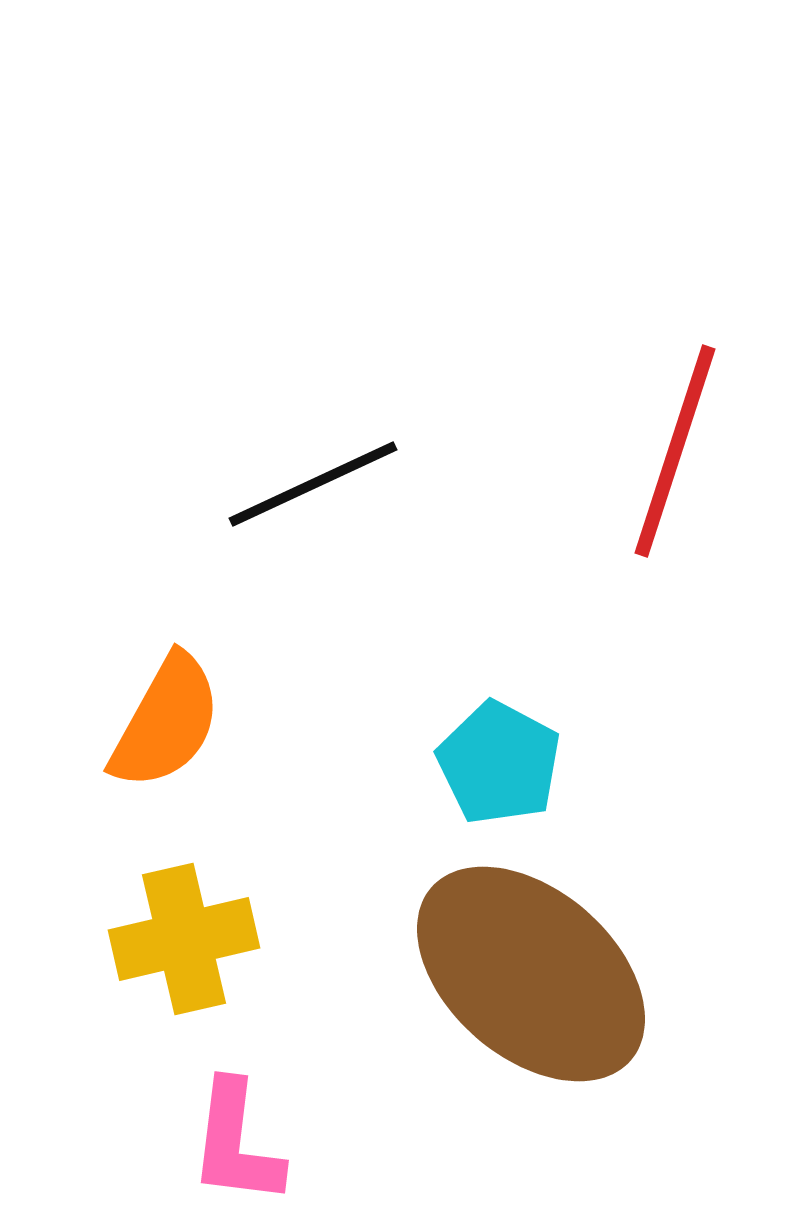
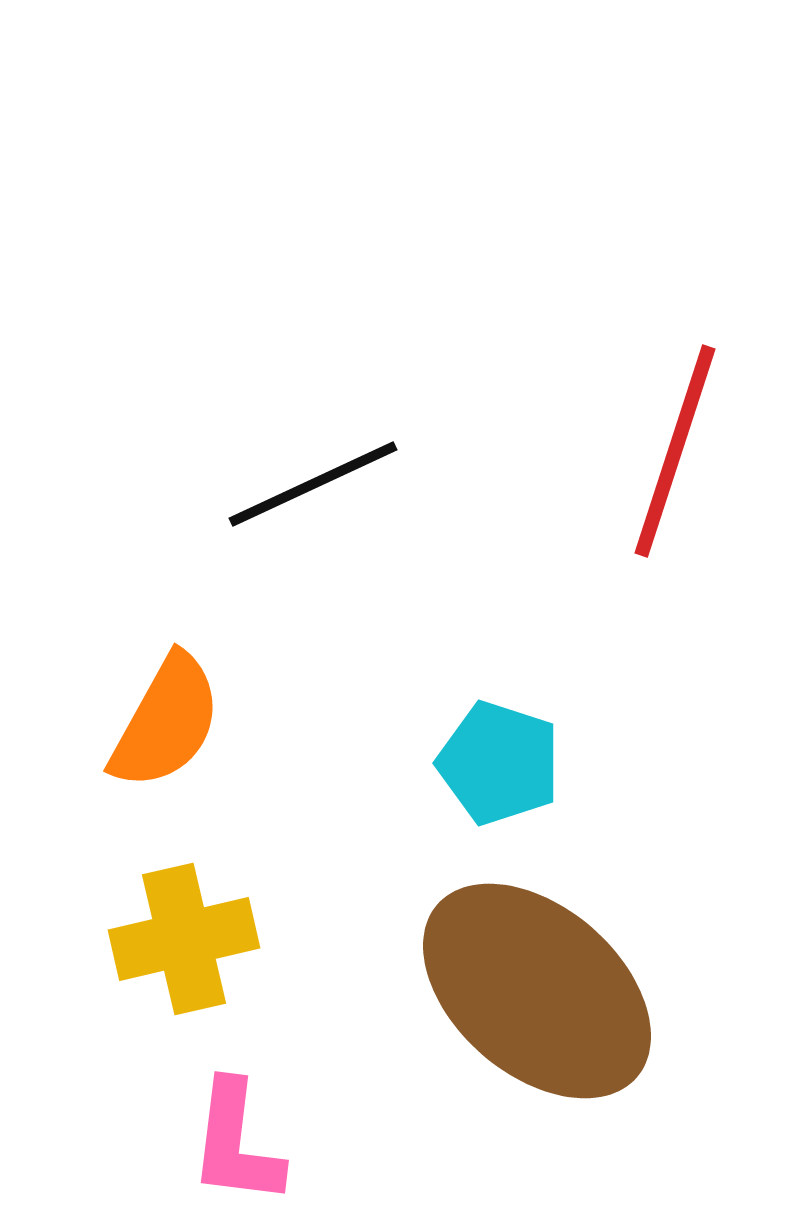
cyan pentagon: rotated 10 degrees counterclockwise
brown ellipse: moved 6 px right, 17 px down
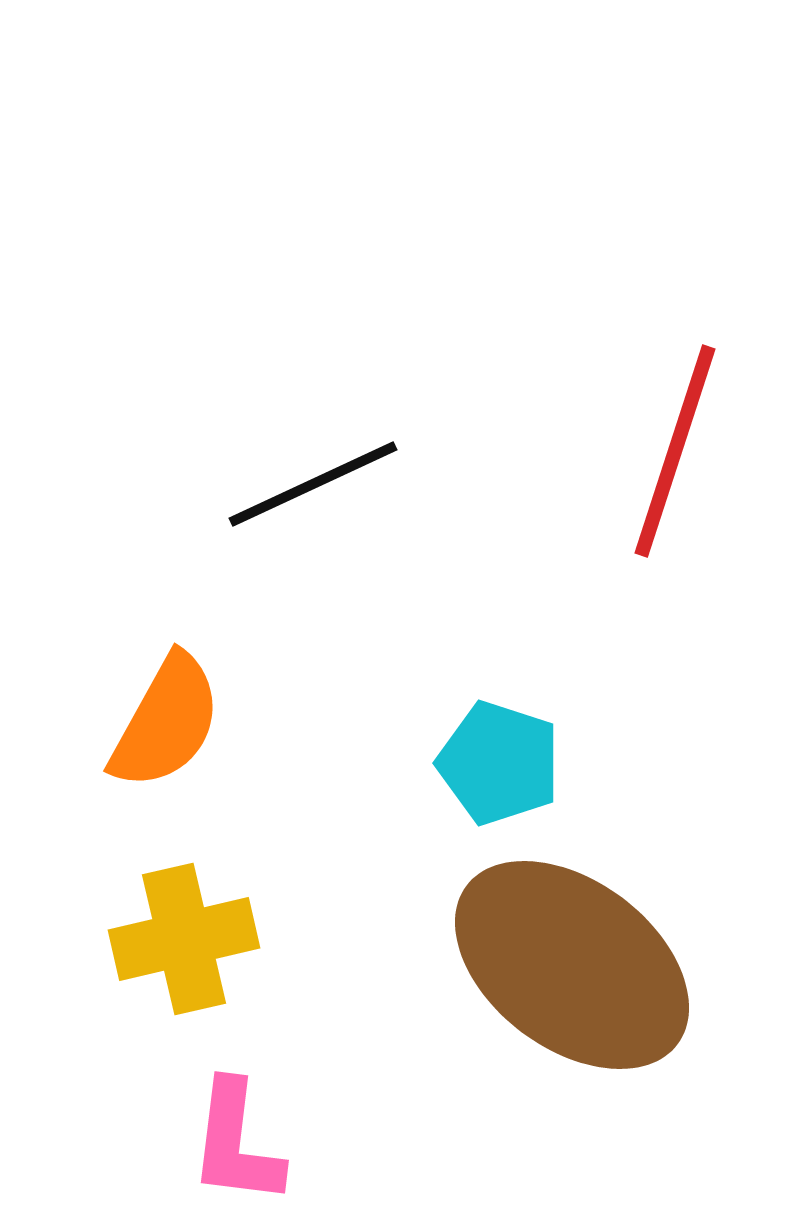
brown ellipse: moved 35 px right, 26 px up; rotated 4 degrees counterclockwise
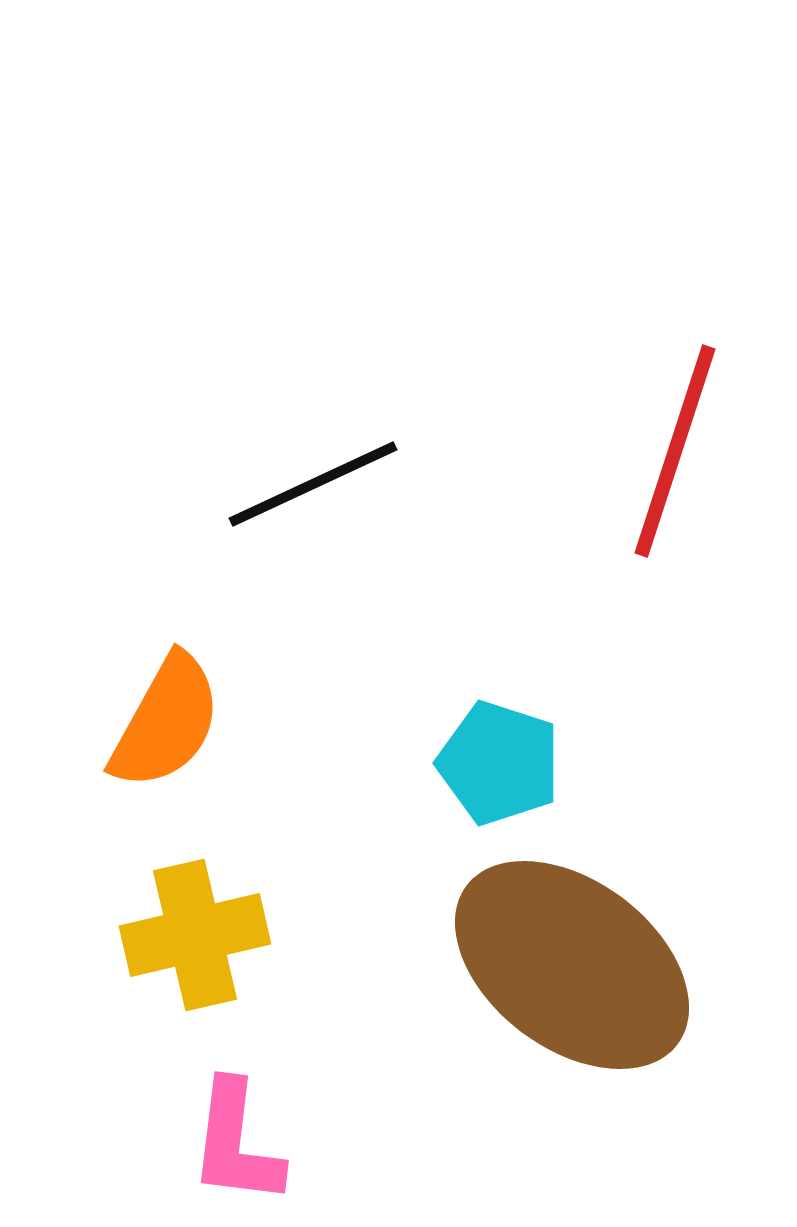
yellow cross: moved 11 px right, 4 px up
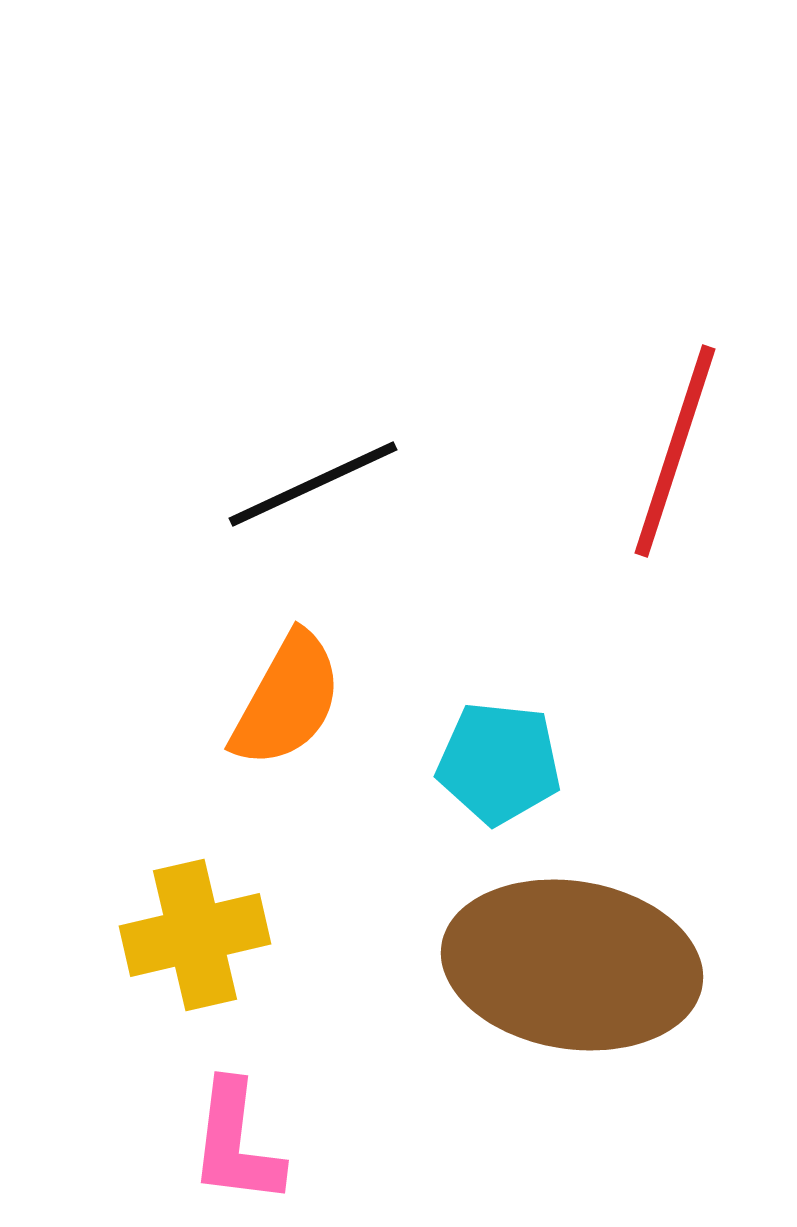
orange semicircle: moved 121 px right, 22 px up
cyan pentagon: rotated 12 degrees counterclockwise
brown ellipse: rotated 28 degrees counterclockwise
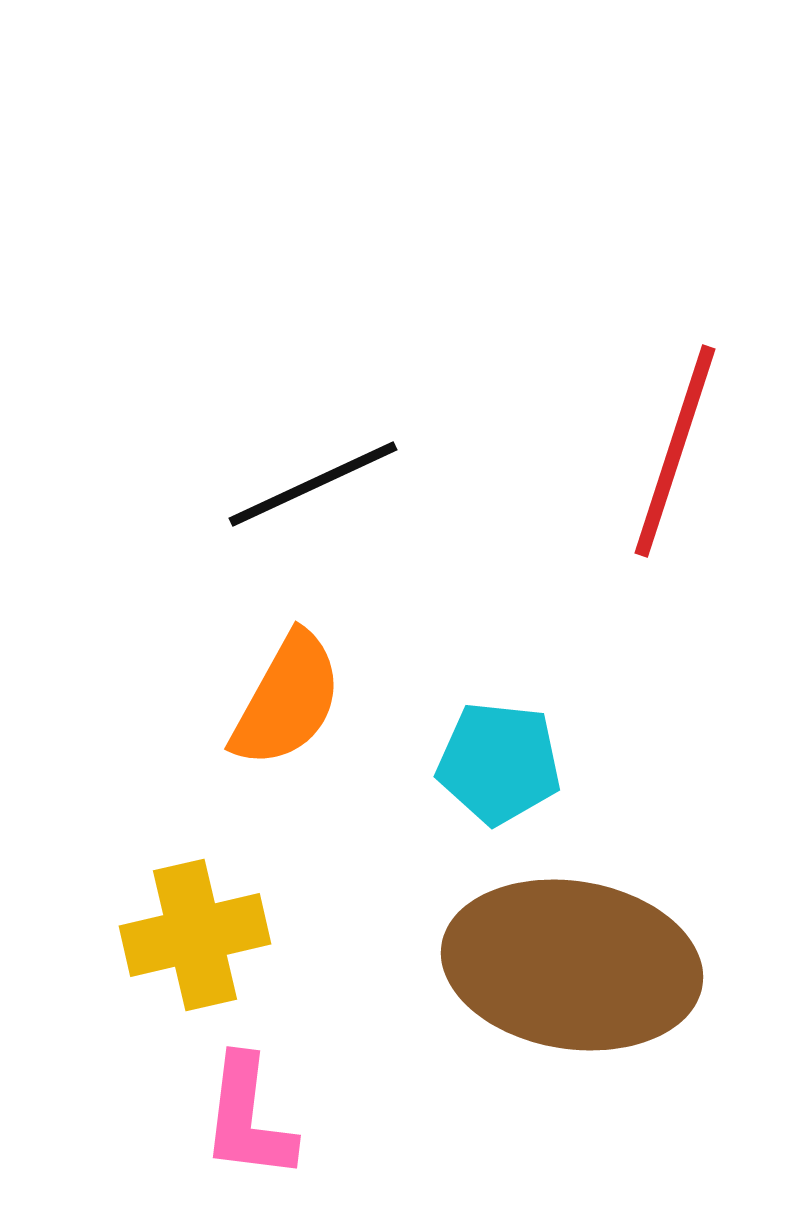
pink L-shape: moved 12 px right, 25 px up
